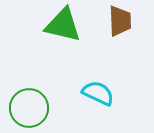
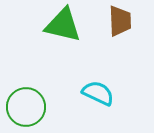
green circle: moved 3 px left, 1 px up
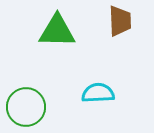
green triangle: moved 6 px left, 6 px down; rotated 12 degrees counterclockwise
cyan semicircle: rotated 28 degrees counterclockwise
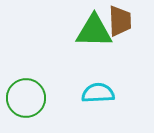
green triangle: moved 37 px right
green circle: moved 9 px up
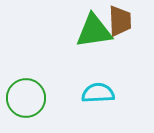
green triangle: rotated 9 degrees counterclockwise
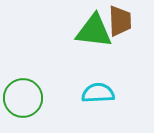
green triangle: rotated 15 degrees clockwise
green circle: moved 3 px left
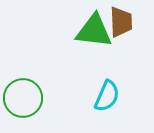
brown trapezoid: moved 1 px right, 1 px down
cyan semicircle: moved 9 px right, 3 px down; rotated 116 degrees clockwise
